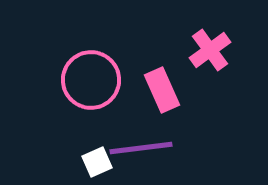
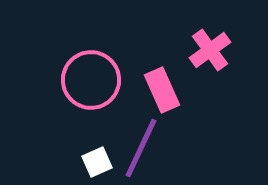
purple line: rotated 58 degrees counterclockwise
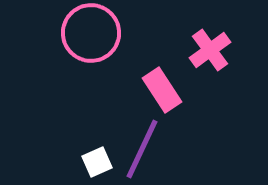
pink circle: moved 47 px up
pink rectangle: rotated 9 degrees counterclockwise
purple line: moved 1 px right, 1 px down
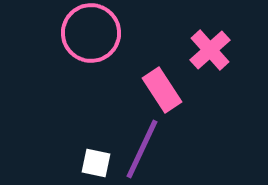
pink cross: rotated 6 degrees counterclockwise
white square: moved 1 px left, 1 px down; rotated 36 degrees clockwise
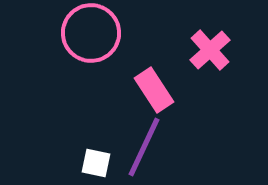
pink rectangle: moved 8 px left
purple line: moved 2 px right, 2 px up
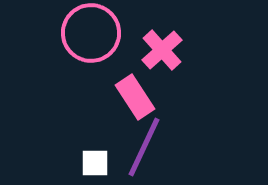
pink cross: moved 48 px left
pink rectangle: moved 19 px left, 7 px down
white square: moved 1 px left; rotated 12 degrees counterclockwise
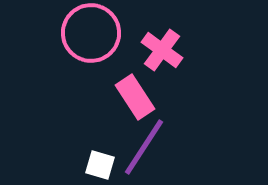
pink cross: rotated 12 degrees counterclockwise
purple line: rotated 8 degrees clockwise
white square: moved 5 px right, 2 px down; rotated 16 degrees clockwise
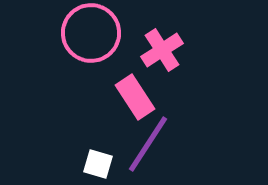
pink cross: rotated 21 degrees clockwise
purple line: moved 4 px right, 3 px up
white square: moved 2 px left, 1 px up
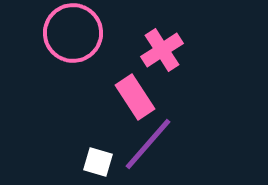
pink circle: moved 18 px left
purple line: rotated 8 degrees clockwise
white square: moved 2 px up
